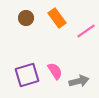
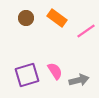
orange rectangle: rotated 18 degrees counterclockwise
gray arrow: moved 1 px up
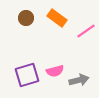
pink semicircle: rotated 108 degrees clockwise
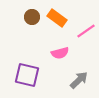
brown circle: moved 6 px right, 1 px up
pink semicircle: moved 5 px right, 18 px up
purple square: rotated 30 degrees clockwise
gray arrow: rotated 30 degrees counterclockwise
